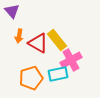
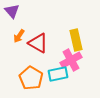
orange arrow: rotated 24 degrees clockwise
yellow rectangle: moved 19 px right; rotated 25 degrees clockwise
orange pentagon: rotated 25 degrees counterclockwise
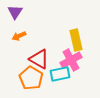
purple triangle: moved 3 px right, 1 px down; rotated 14 degrees clockwise
orange arrow: rotated 32 degrees clockwise
red triangle: moved 1 px right, 16 px down
cyan rectangle: moved 2 px right
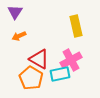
yellow rectangle: moved 14 px up
